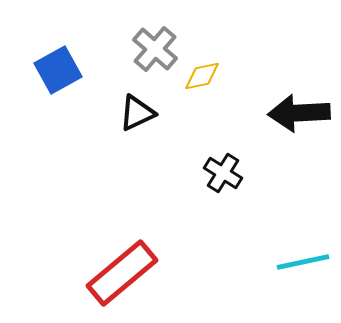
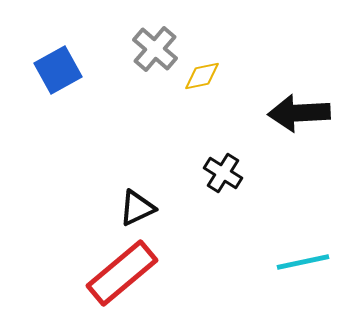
black triangle: moved 95 px down
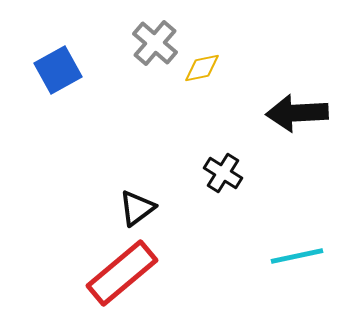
gray cross: moved 6 px up
yellow diamond: moved 8 px up
black arrow: moved 2 px left
black triangle: rotated 12 degrees counterclockwise
cyan line: moved 6 px left, 6 px up
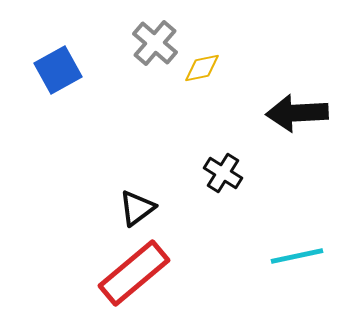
red rectangle: moved 12 px right
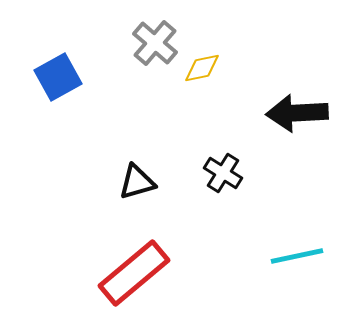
blue square: moved 7 px down
black triangle: moved 26 px up; rotated 21 degrees clockwise
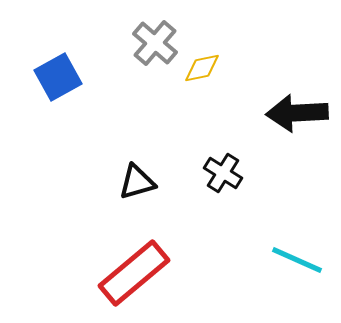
cyan line: moved 4 px down; rotated 36 degrees clockwise
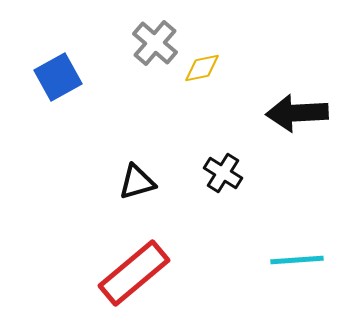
cyan line: rotated 28 degrees counterclockwise
